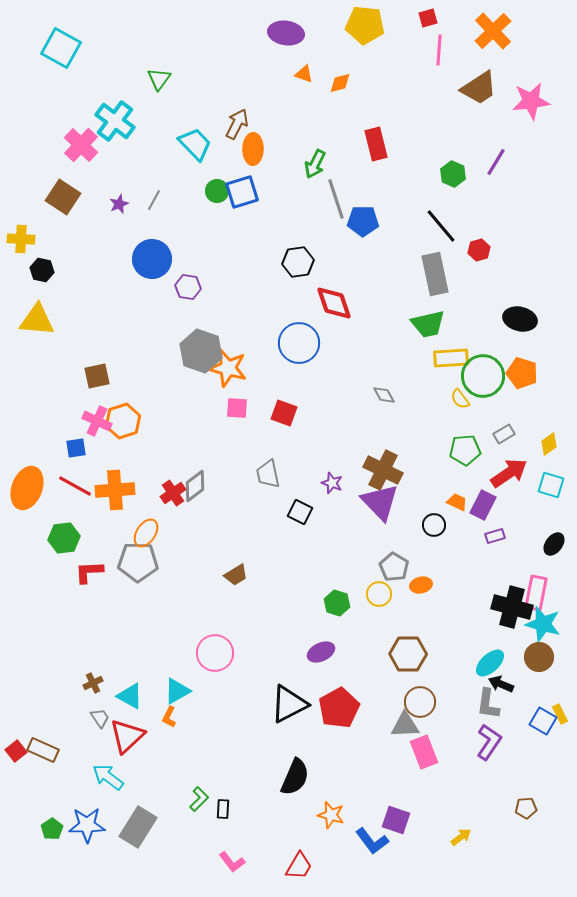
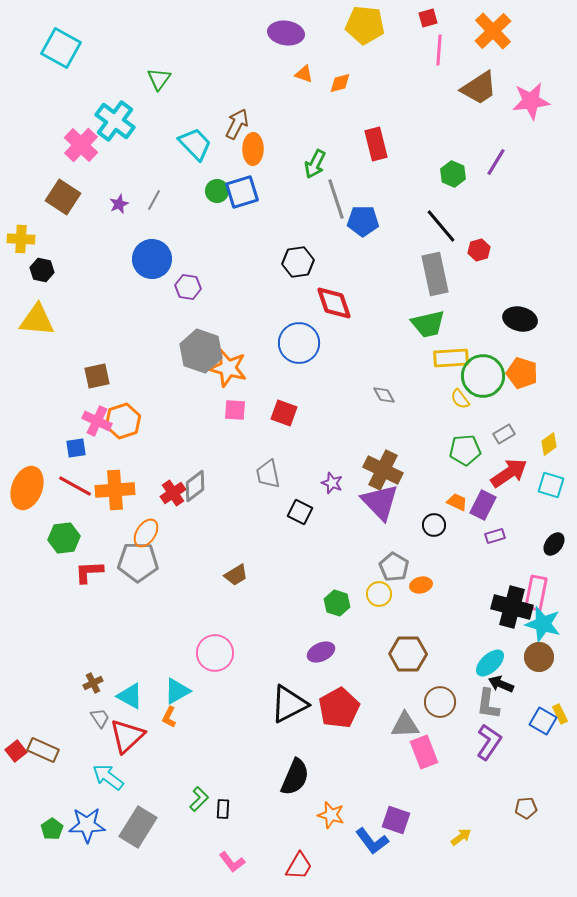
pink square at (237, 408): moved 2 px left, 2 px down
brown circle at (420, 702): moved 20 px right
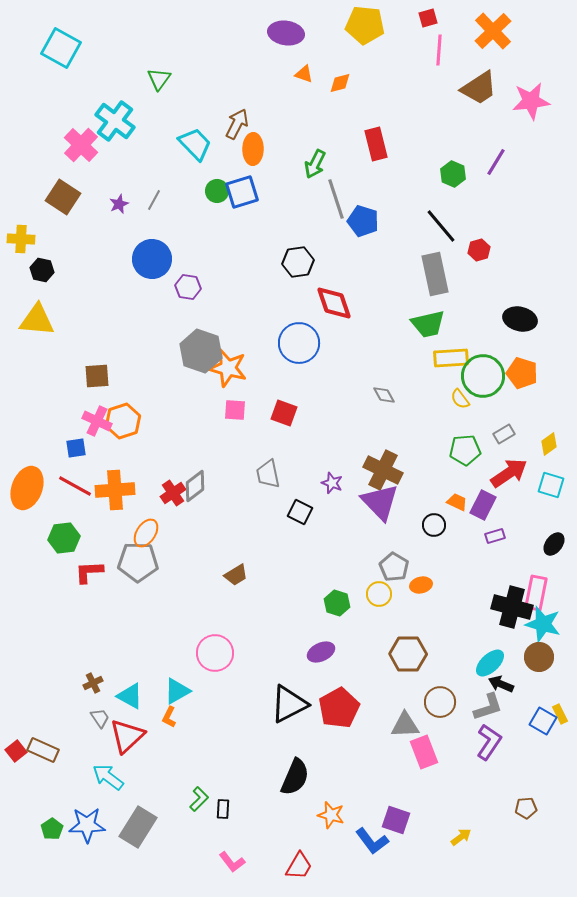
blue pentagon at (363, 221): rotated 16 degrees clockwise
brown square at (97, 376): rotated 8 degrees clockwise
gray L-shape at (488, 704): moved 3 px down; rotated 116 degrees counterclockwise
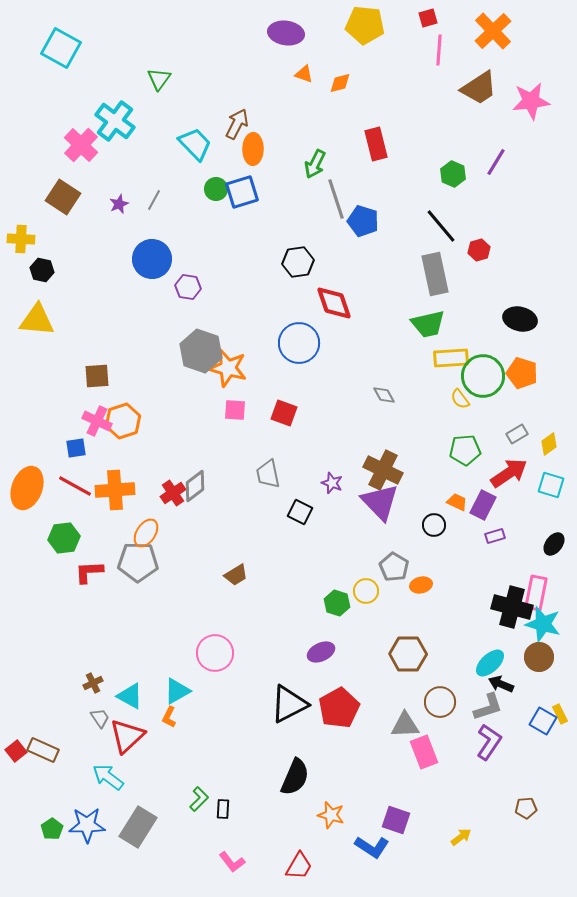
green circle at (217, 191): moved 1 px left, 2 px up
gray rectangle at (504, 434): moved 13 px right
yellow circle at (379, 594): moved 13 px left, 3 px up
blue L-shape at (372, 841): moved 6 px down; rotated 20 degrees counterclockwise
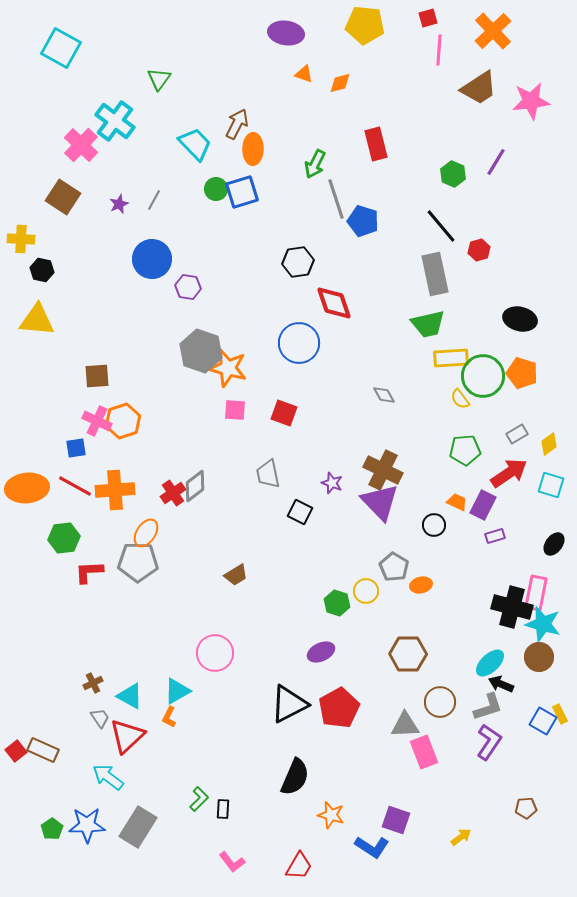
orange ellipse at (27, 488): rotated 63 degrees clockwise
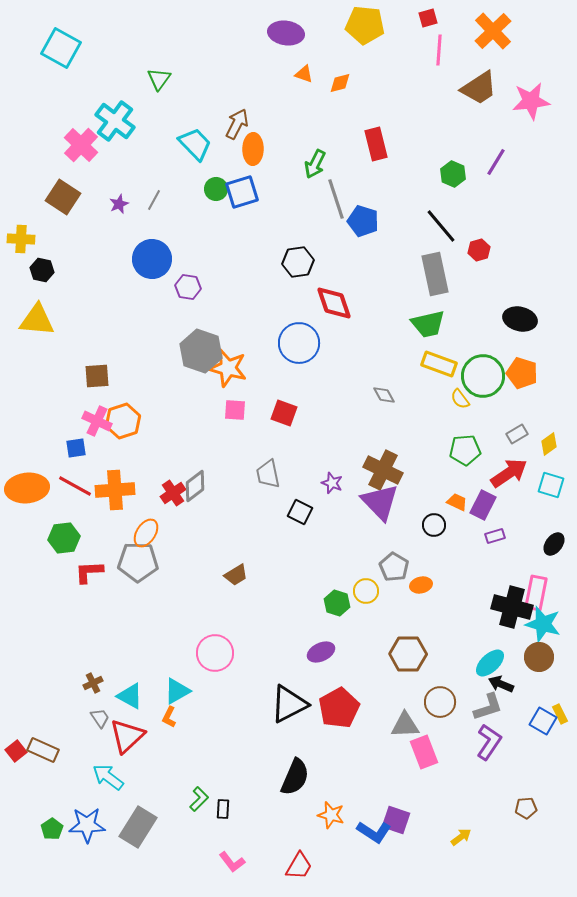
yellow rectangle at (451, 358): moved 12 px left, 6 px down; rotated 24 degrees clockwise
blue L-shape at (372, 847): moved 2 px right, 15 px up
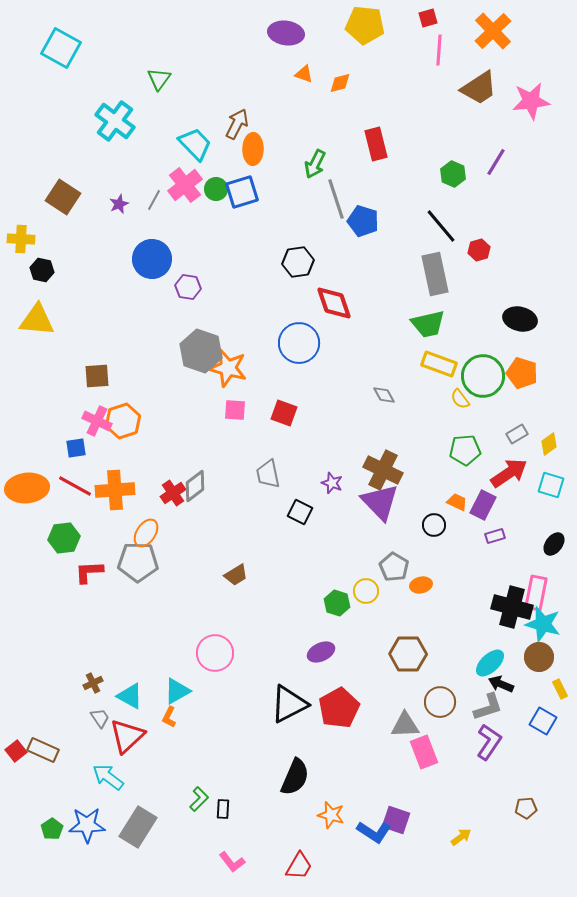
pink cross at (81, 145): moved 104 px right, 40 px down; rotated 8 degrees clockwise
yellow rectangle at (560, 714): moved 25 px up
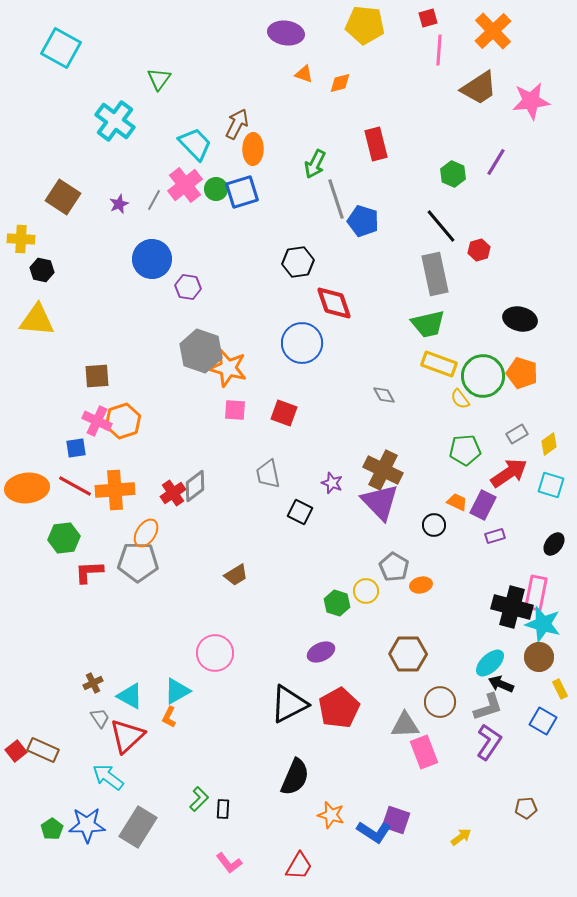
blue circle at (299, 343): moved 3 px right
pink L-shape at (232, 862): moved 3 px left, 1 px down
